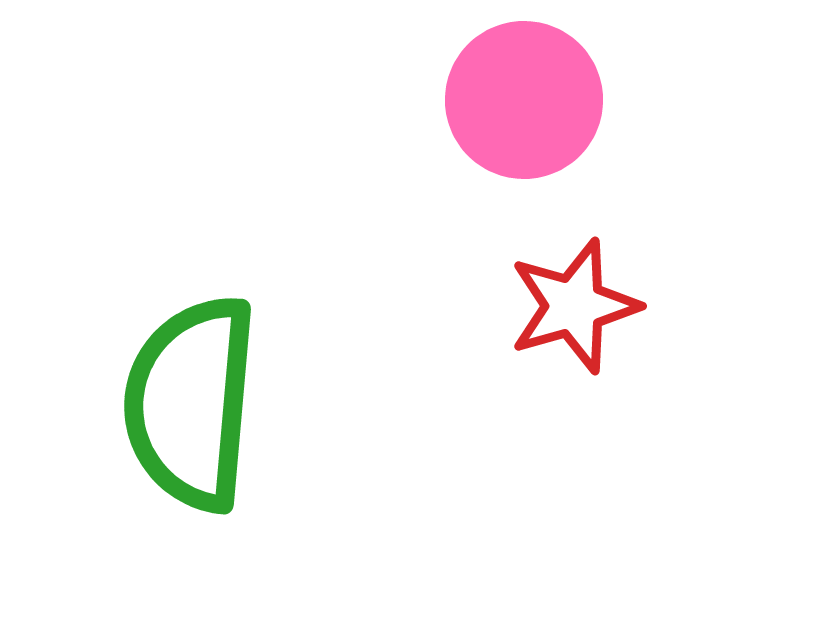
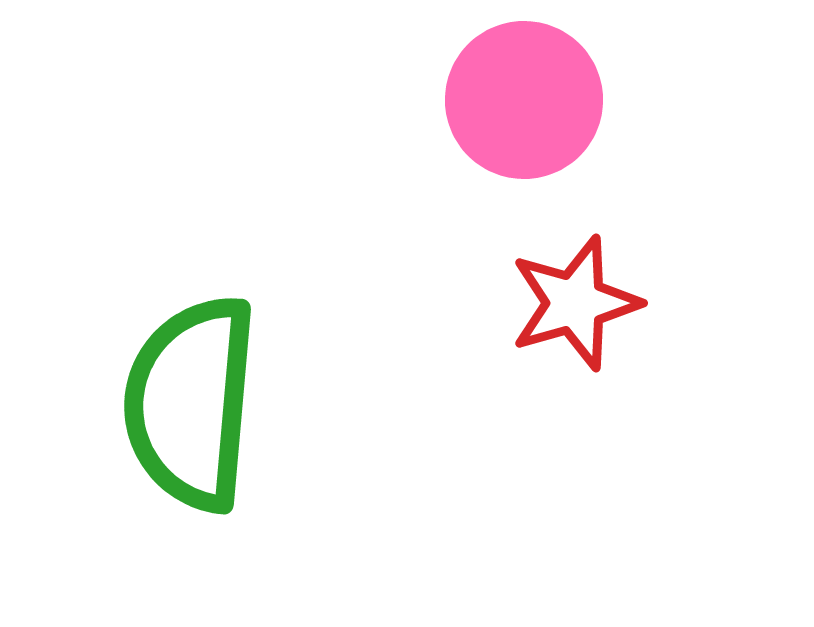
red star: moved 1 px right, 3 px up
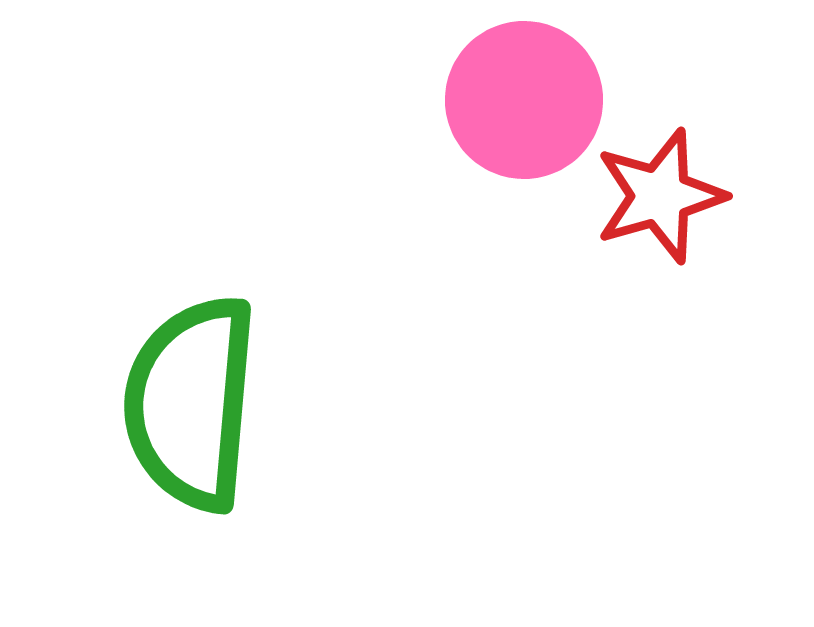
red star: moved 85 px right, 107 px up
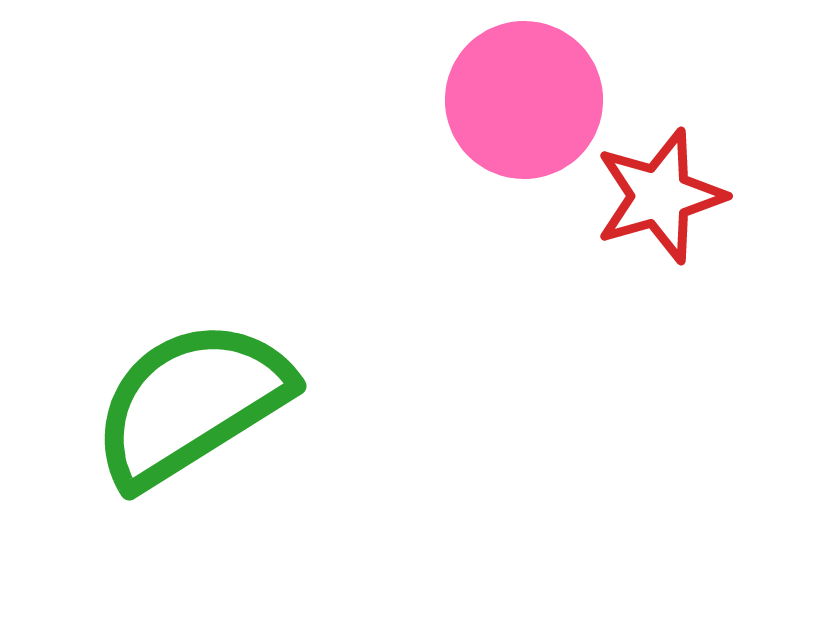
green semicircle: rotated 53 degrees clockwise
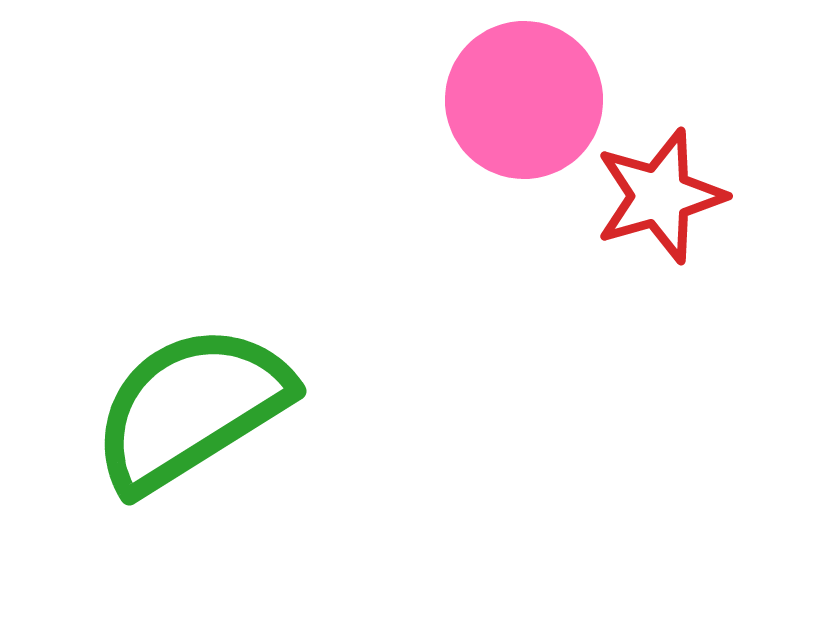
green semicircle: moved 5 px down
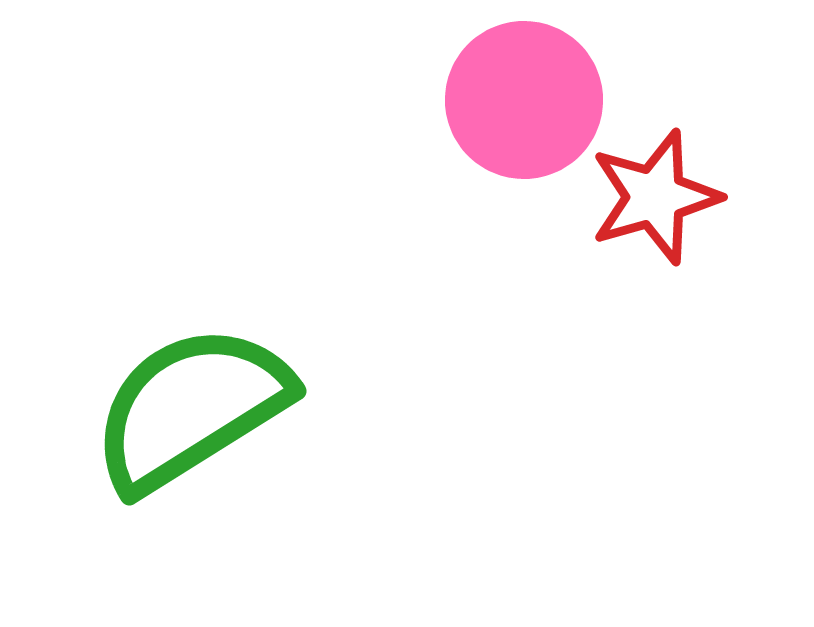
red star: moved 5 px left, 1 px down
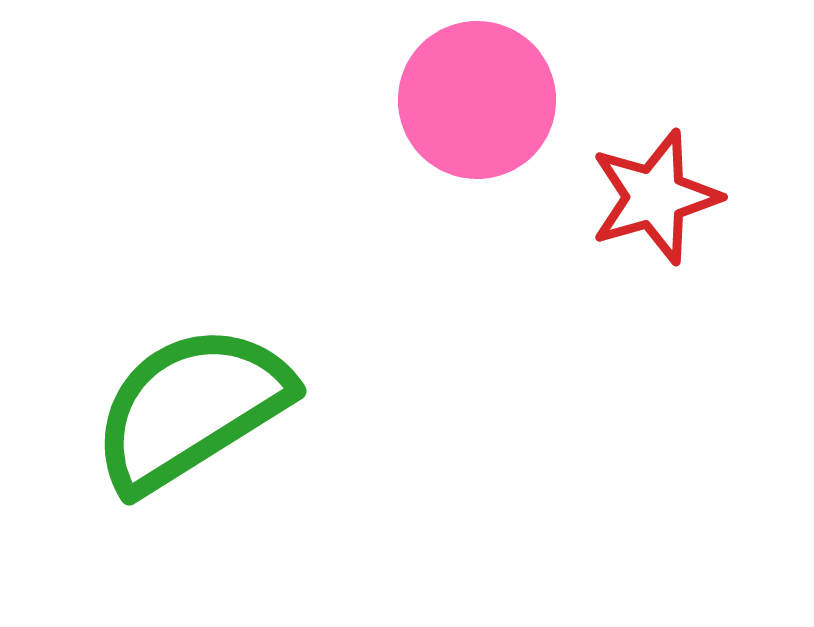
pink circle: moved 47 px left
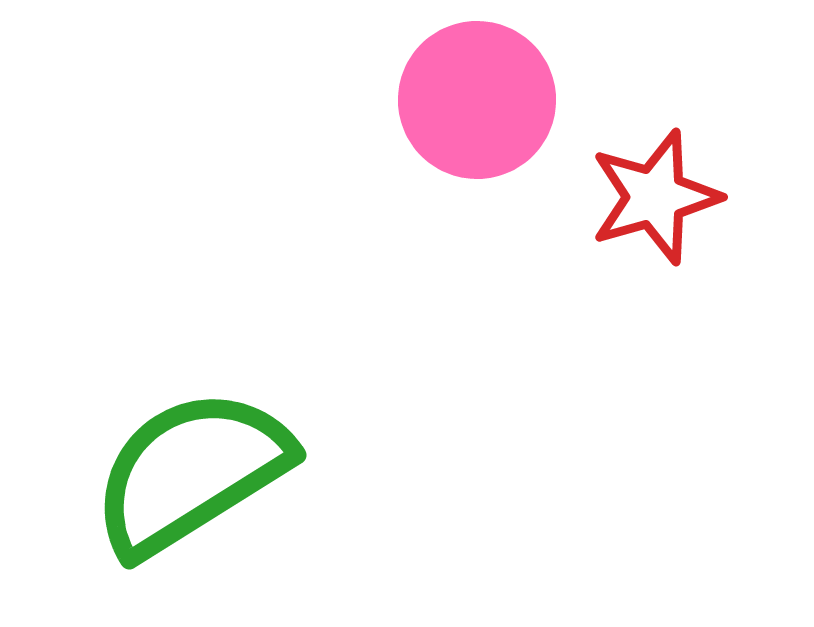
green semicircle: moved 64 px down
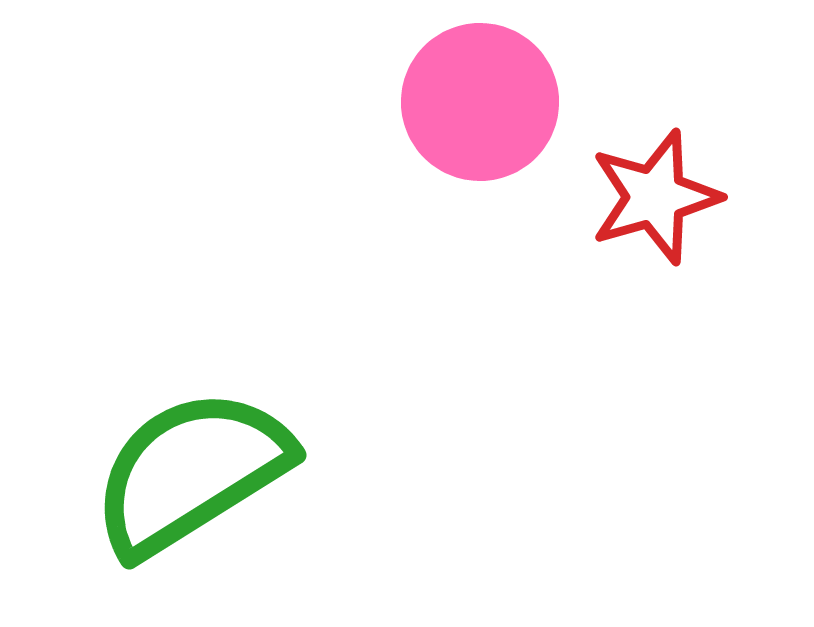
pink circle: moved 3 px right, 2 px down
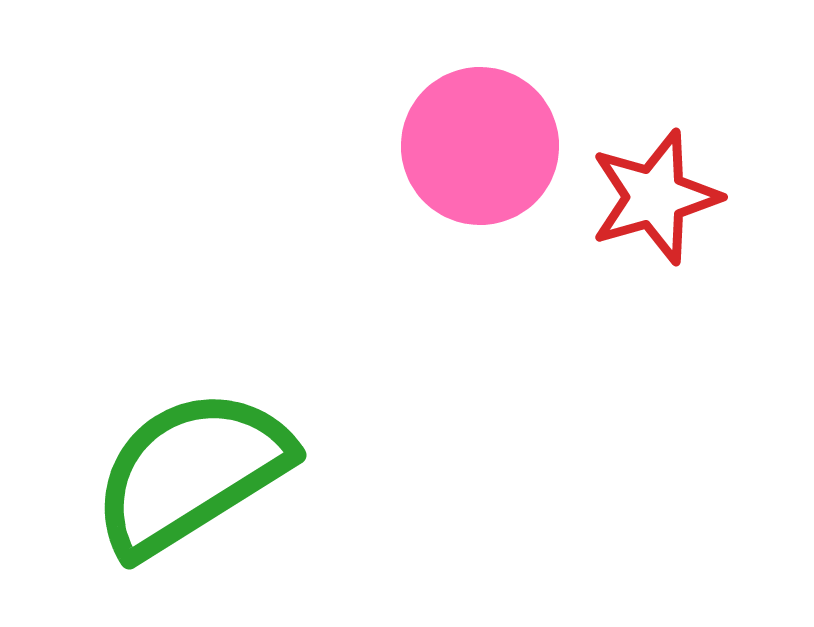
pink circle: moved 44 px down
